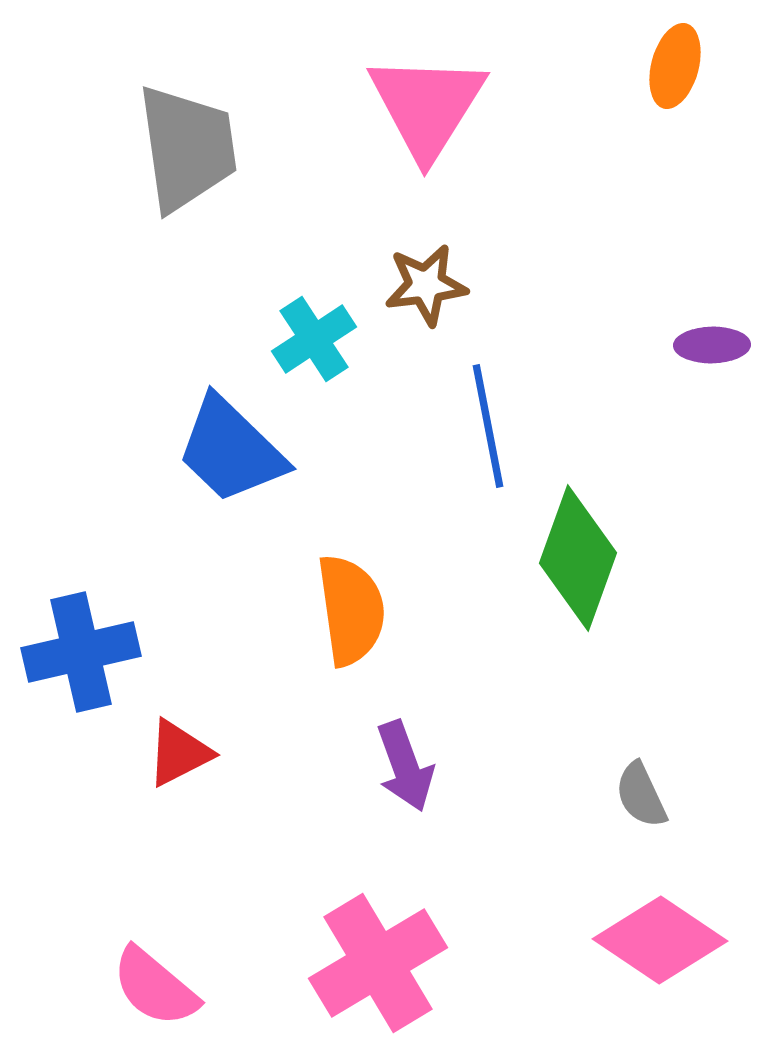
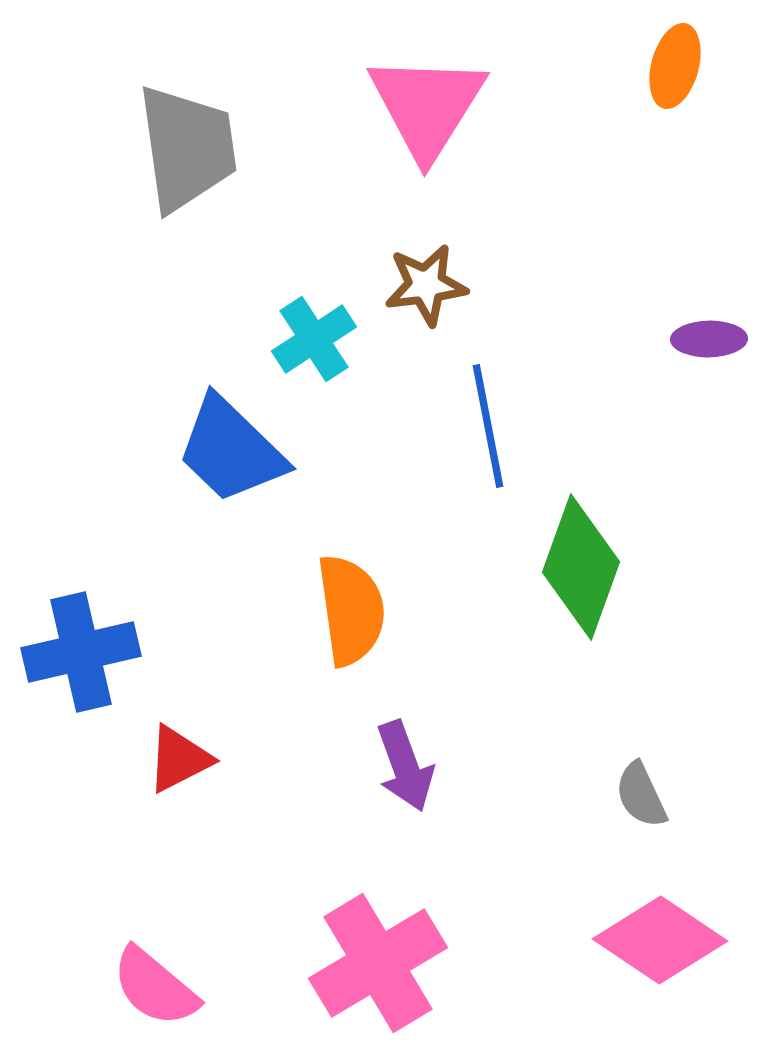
purple ellipse: moved 3 px left, 6 px up
green diamond: moved 3 px right, 9 px down
red triangle: moved 6 px down
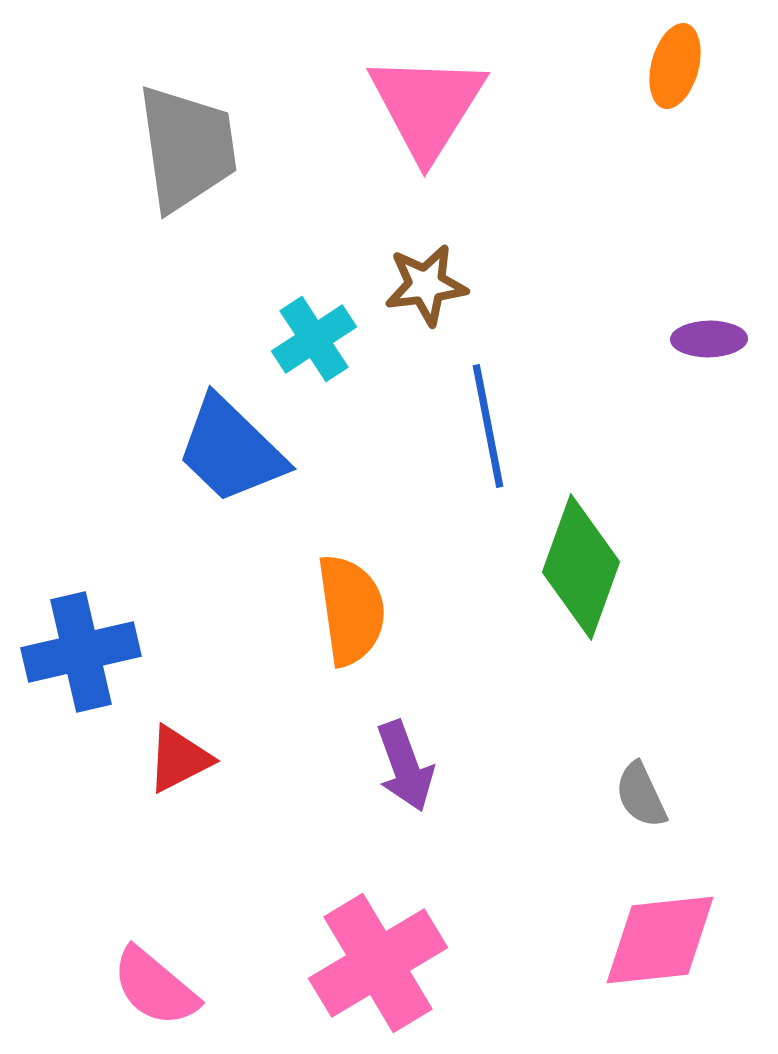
pink diamond: rotated 40 degrees counterclockwise
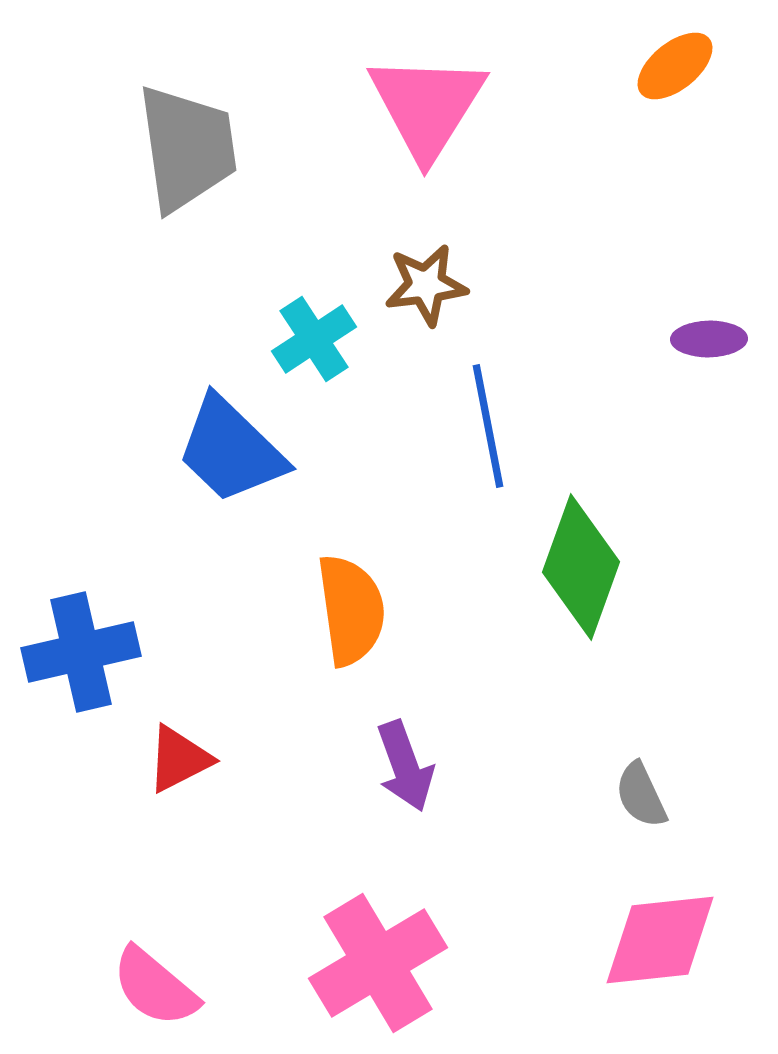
orange ellipse: rotated 36 degrees clockwise
